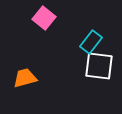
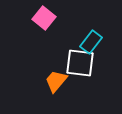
white square: moved 19 px left, 3 px up
orange trapezoid: moved 31 px right, 3 px down; rotated 35 degrees counterclockwise
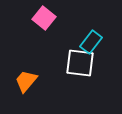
orange trapezoid: moved 30 px left
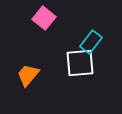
white square: rotated 12 degrees counterclockwise
orange trapezoid: moved 2 px right, 6 px up
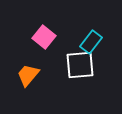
pink square: moved 19 px down
white square: moved 2 px down
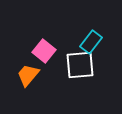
pink square: moved 14 px down
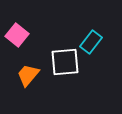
pink square: moved 27 px left, 16 px up
white square: moved 15 px left, 3 px up
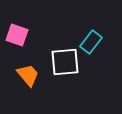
pink square: rotated 20 degrees counterclockwise
orange trapezoid: rotated 100 degrees clockwise
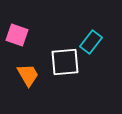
orange trapezoid: rotated 10 degrees clockwise
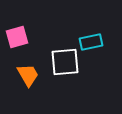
pink square: moved 2 px down; rotated 35 degrees counterclockwise
cyan rectangle: rotated 40 degrees clockwise
